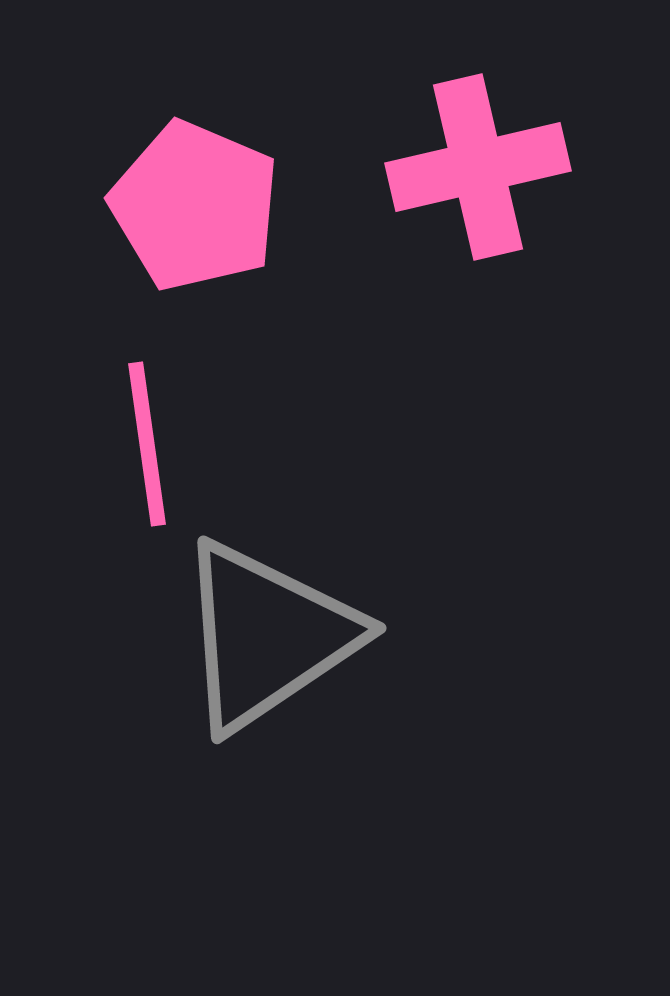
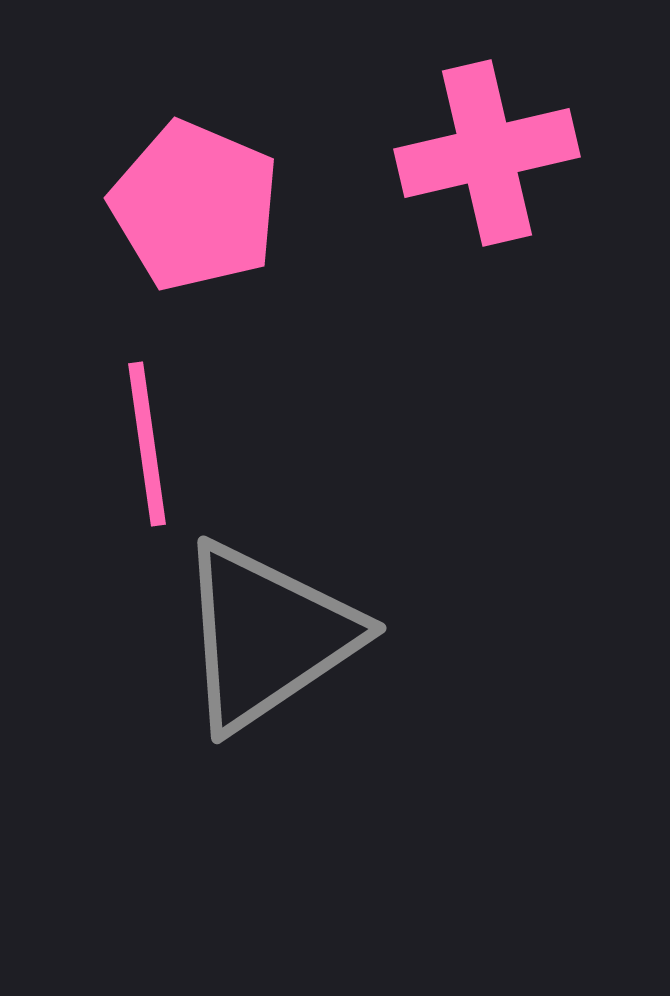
pink cross: moved 9 px right, 14 px up
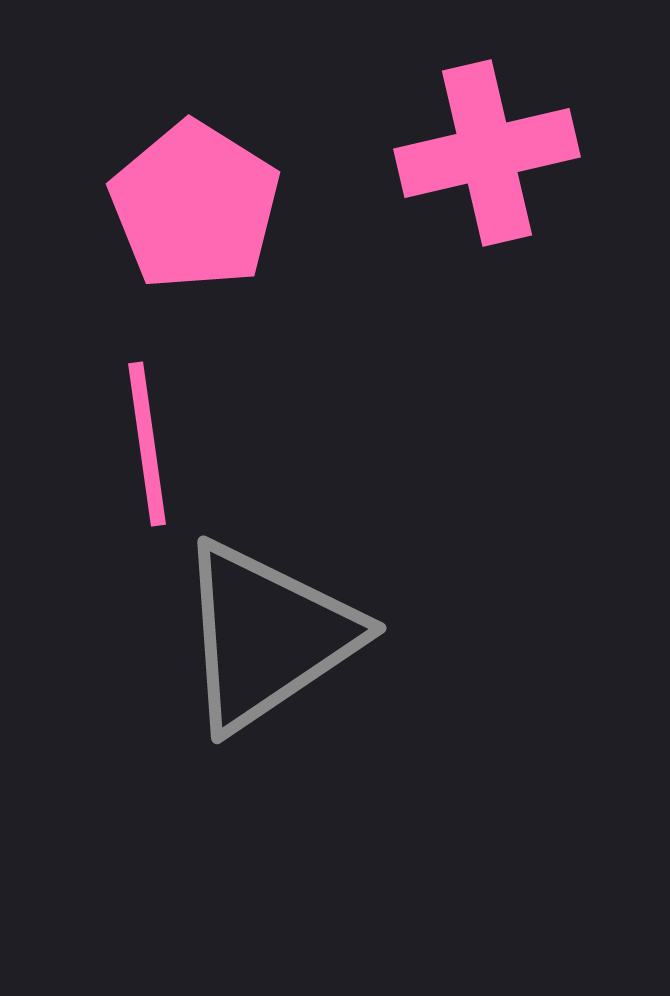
pink pentagon: rotated 9 degrees clockwise
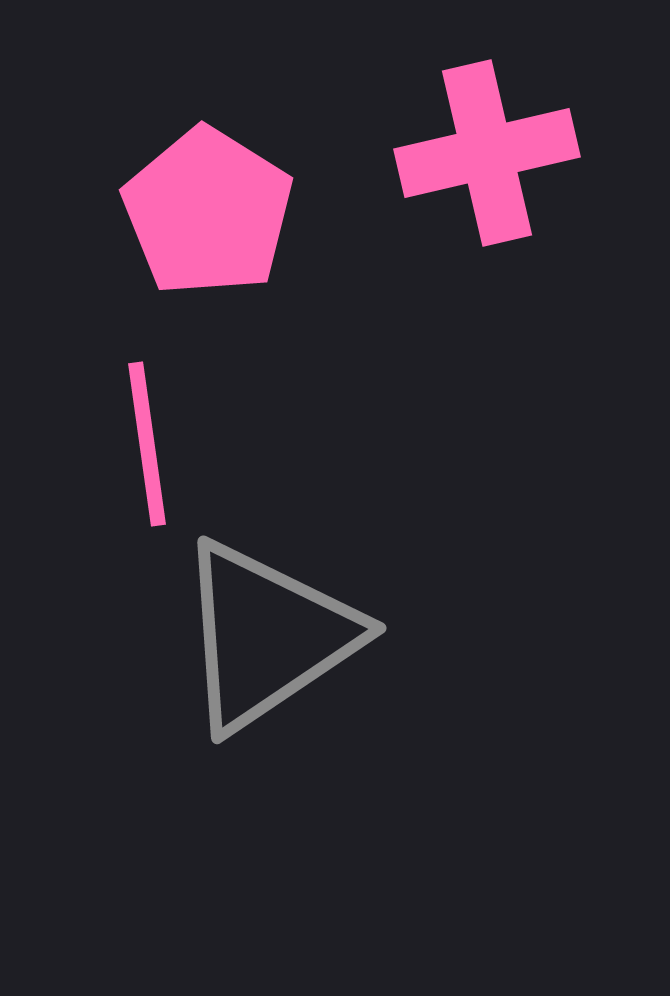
pink pentagon: moved 13 px right, 6 px down
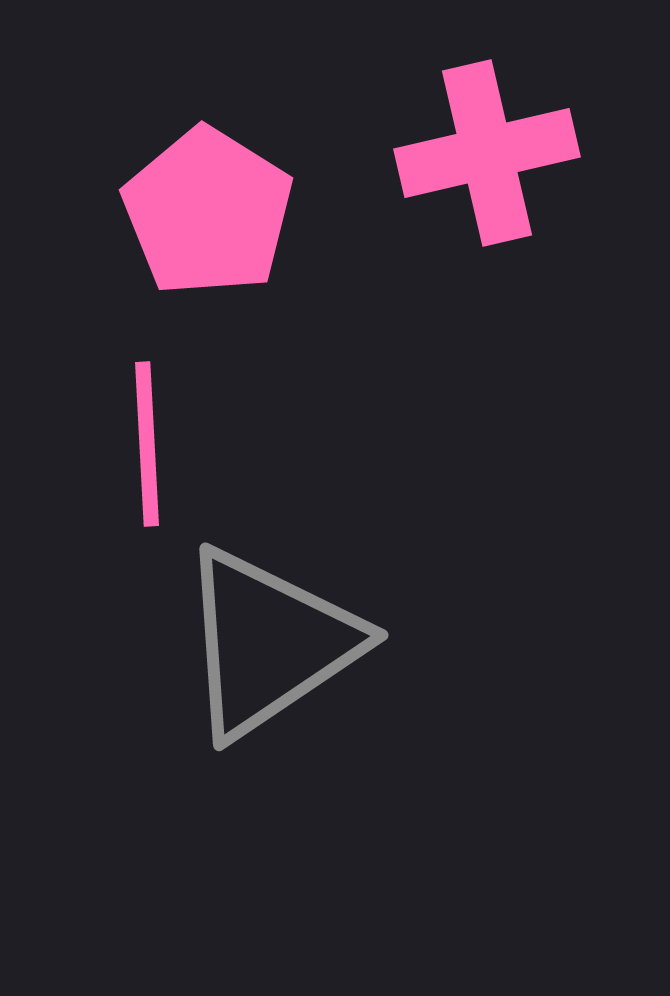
pink line: rotated 5 degrees clockwise
gray triangle: moved 2 px right, 7 px down
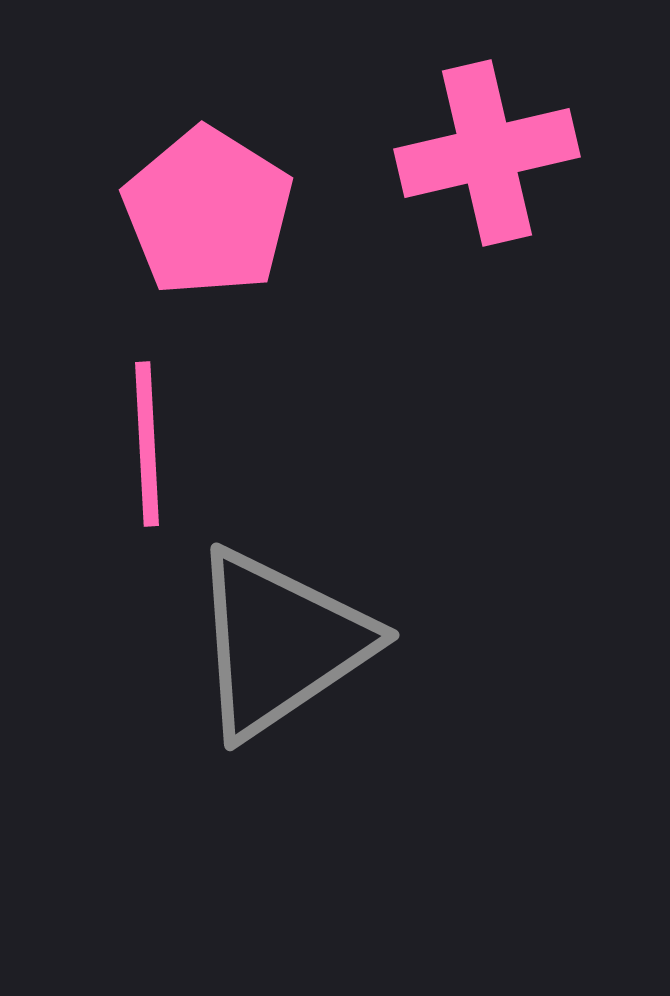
gray triangle: moved 11 px right
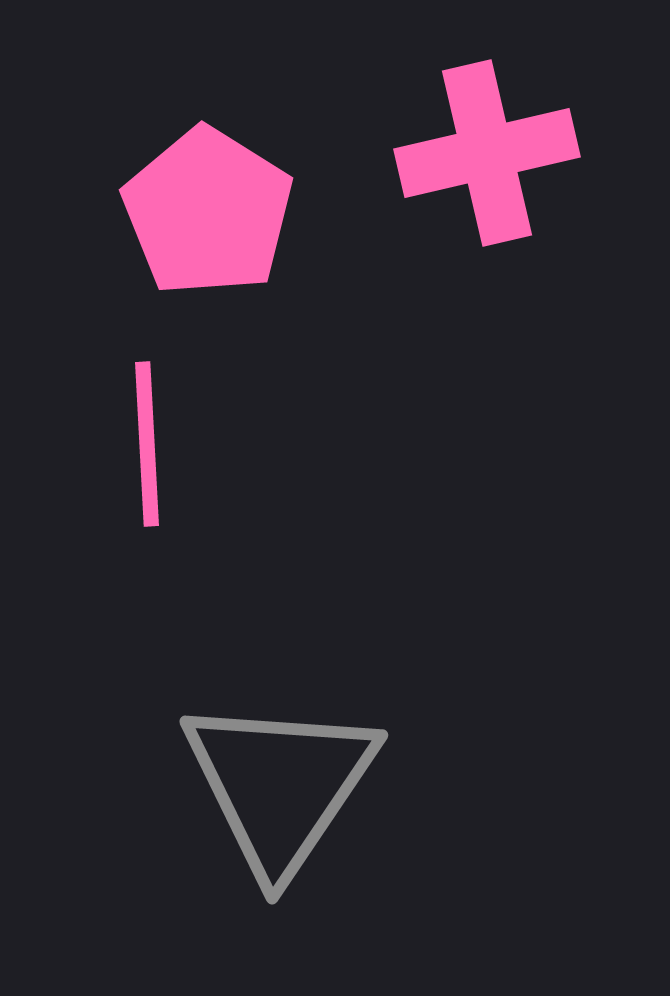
gray triangle: moved 142 px down; rotated 22 degrees counterclockwise
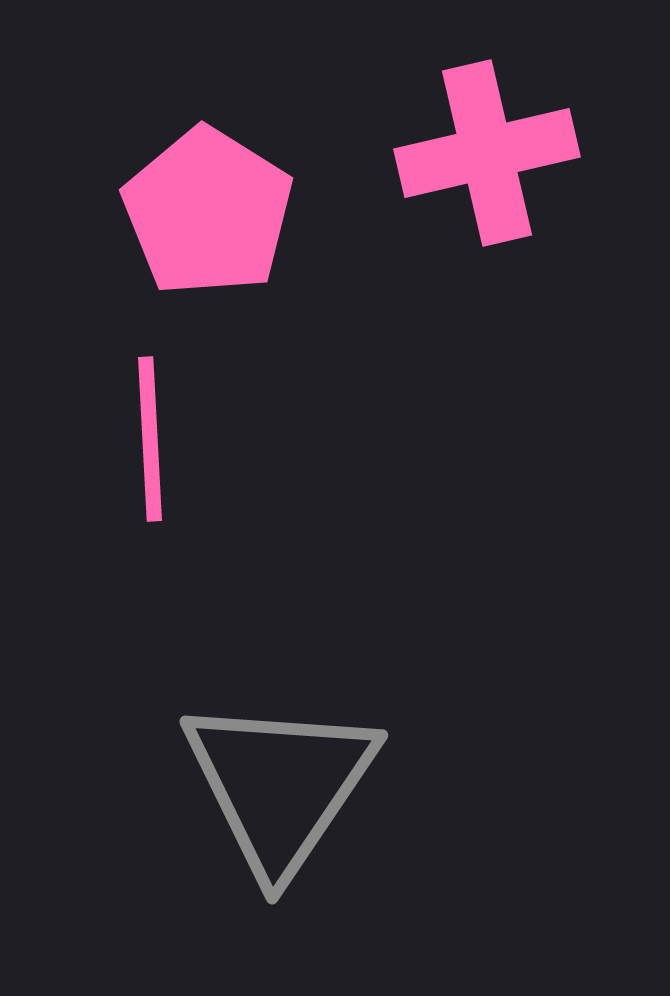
pink line: moved 3 px right, 5 px up
